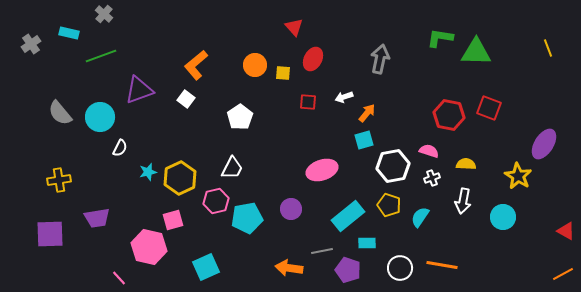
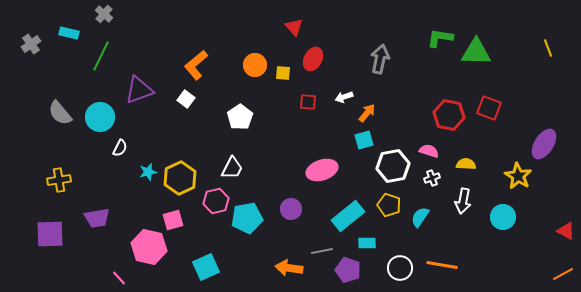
green line at (101, 56): rotated 44 degrees counterclockwise
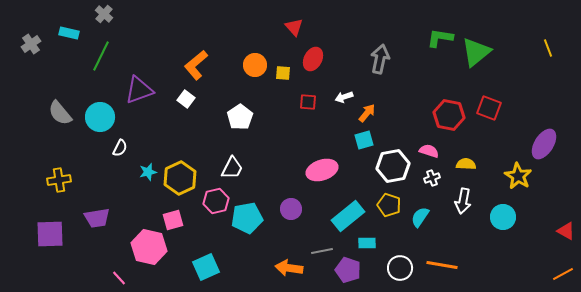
green triangle at (476, 52): rotated 40 degrees counterclockwise
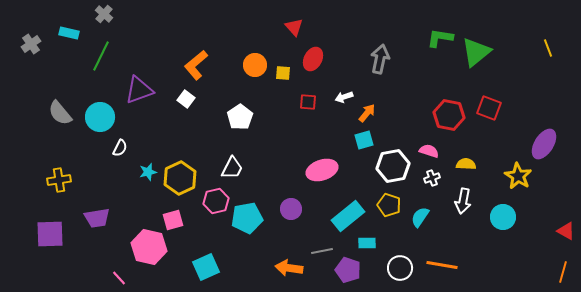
orange line at (563, 274): moved 2 px up; rotated 45 degrees counterclockwise
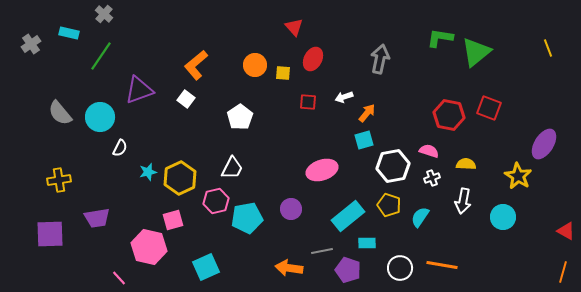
green line at (101, 56): rotated 8 degrees clockwise
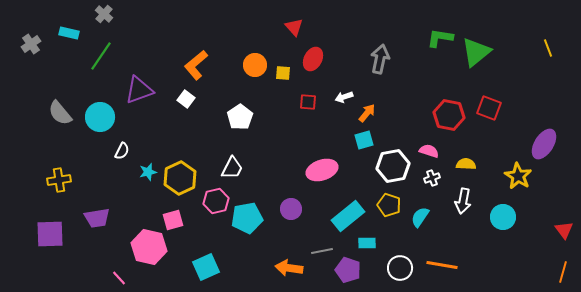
white semicircle at (120, 148): moved 2 px right, 3 px down
red triangle at (566, 231): moved 2 px left, 1 px up; rotated 24 degrees clockwise
